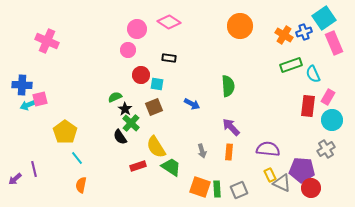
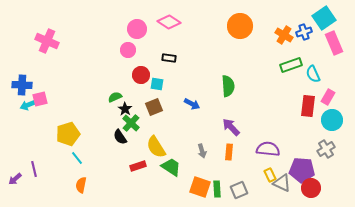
yellow pentagon at (65, 132): moved 3 px right, 2 px down; rotated 20 degrees clockwise
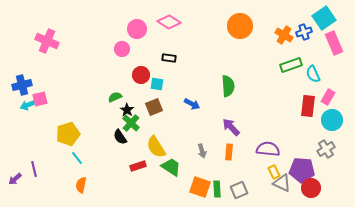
pink circle at (128, 50): moved 6 px left, 1 px up
blue cross at (22, 85): rotated 18 degrees counterclockwise
black star at (125, 109): moved 2 px right, 1 px down
yellow rectangle at (270, 175): moved 4 px right, 3 px up
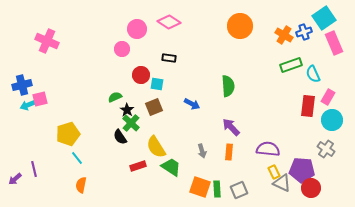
gray cross at (326, 149): rotated 24 degrees counterclockwise
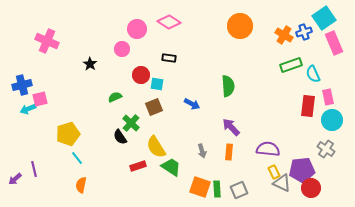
pink rectangle at (328, 97): rotated 42 degrees counterclockwise
cyan arrow at (28, 105): moved 4 px down
black star at (127, 110): moved 37 px left, 46 px up
purple pentagon at (302, 170): rotated 10 degrees counterclockwise
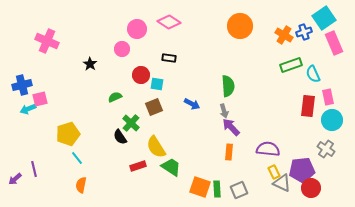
gray arrow at (202, 151): moved 22 px right, 40 px up
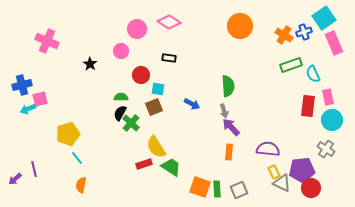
pink circle at (122, 49): moved 1 px left, 2 px down
cyan square at (157, 84): moved 1 px right, 5 px down
green semicircle at (115, 97): moved 6 px right; rotated 24 degrees clockwise
black semicircle at (120, 137): moved 24 px up; rotated 63 degrees clockwise
red rectangle at (138, 166): moved 6 px right, 2 px up
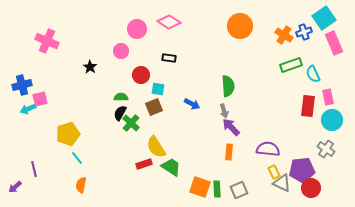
black star at (90, 64): moved 3 px down
purple arrow at (15, 179): moved 8 px down
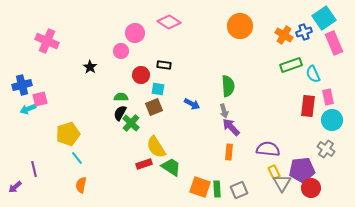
pink circle at (137, 29): moved 2 px left, 4 px down
black rectangle at (169, 58): moved 5 px left, 7 px down
gray triangle at (282, 183): rotated 36 degrees clockwise
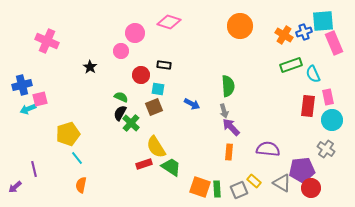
cyan square at (324, 18): moved 1 px left, 3 px down; rotated 30 degrees clockwise
pink diamond at (169, 22): rotated 15 degrees counterclockwise
green semicircle at (121, 97): rotated 24 degrees clockwise
yellow rectangle at (274, 172): moved 20 px left, 9 px down; rotated 24 degrees counterclockwise
gray triangle at (282, 183): rotated 30 degrees counterclockwise
